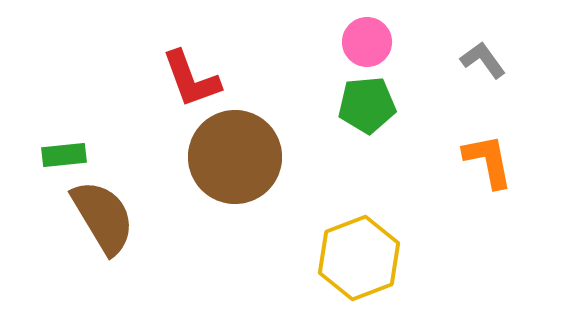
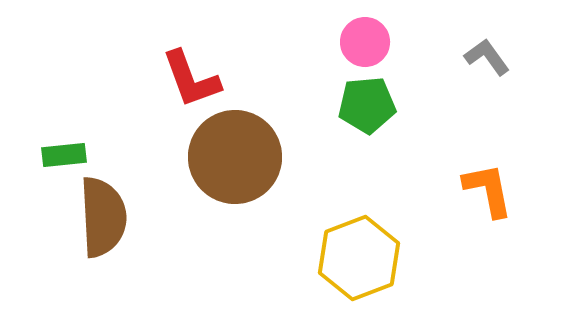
pink circle: moved 2 px left
gray L-shape: moved 4 px right, 3 px up
orange L-shape: moved 29 px down
brown semicircle: rotated 28 degrees clockwise
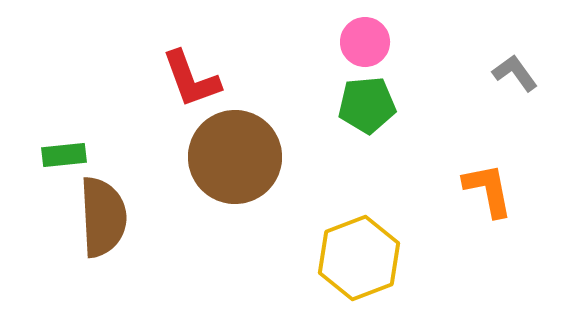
gray L-shape: moved 28 px right, 16 px down
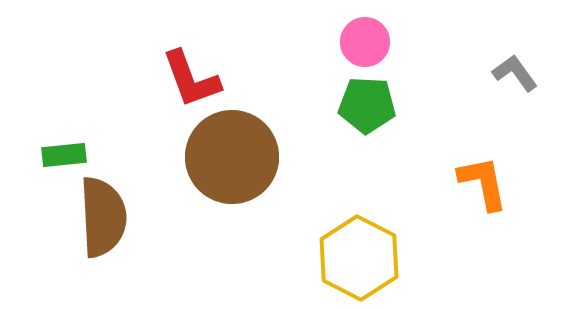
green pentagon: rotated 8 degrees clockwise
brown circle: moved 3 px left
orange L-shape: moved 5 px left, 7 px up
yellow hexagon: rotated 12 degrees counterclockwise
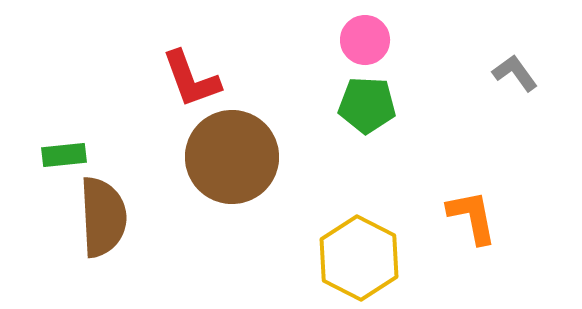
pink circle: moved 2 px up
orange L-shape: moved 11 px left, 34 px down
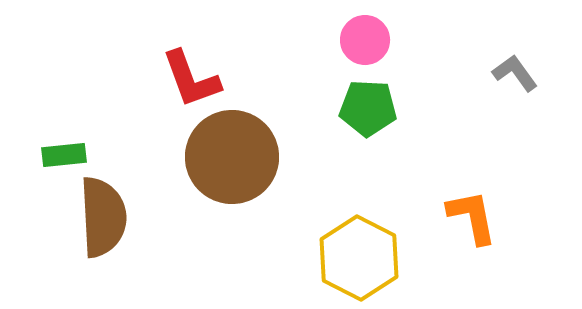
green pentagon: moved 1 px right, 3 px down
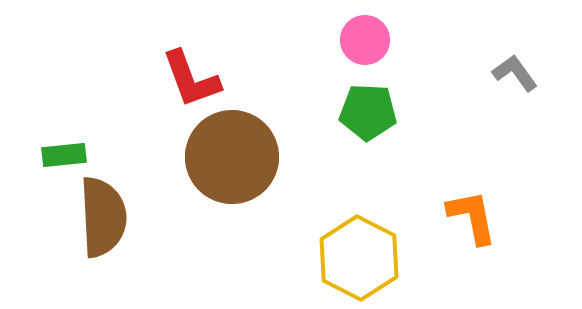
green pentagon: moved 4 px down
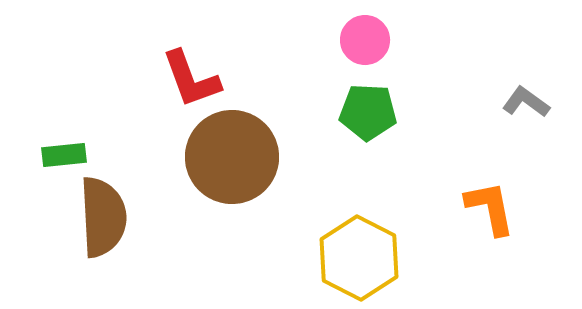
gray L-shape: moved 11 px right, 29 px down; rotated 18 degrees counterclockwise
orange L-shape: moved 18 px right, 9 px up
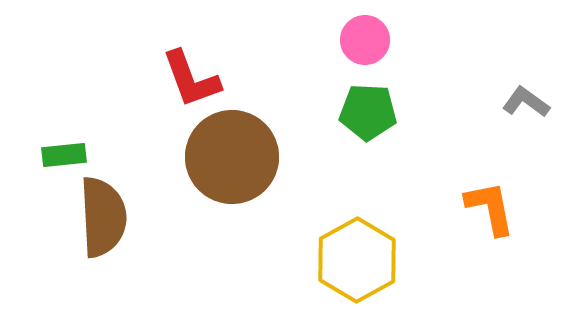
yellow hexagon: moved 2 px left, 2 px down; rotated 4 degrees clockwise
